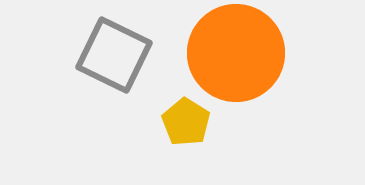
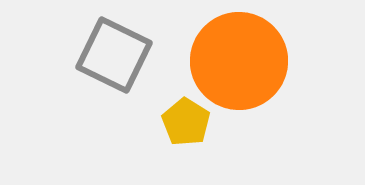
orange circle: moved 3 px right, 8 px down
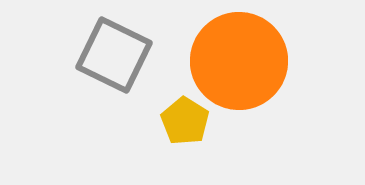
yellow pentagon: moved 1 px left, 1 px up
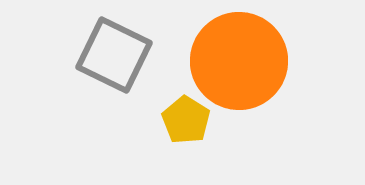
yellow pentagon: moved 1 px right, 1 px up
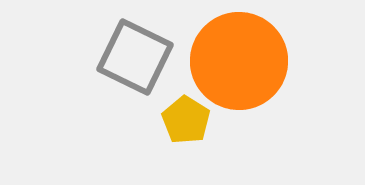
gray square: moved 21 px right, 2 px down
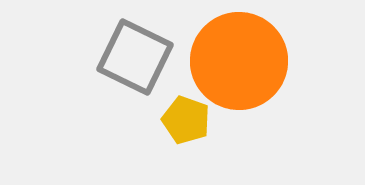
yellow pentagon: rotated 12 degrees counterclockwise
